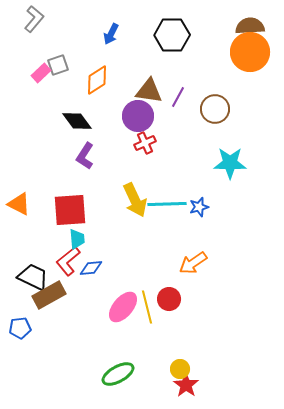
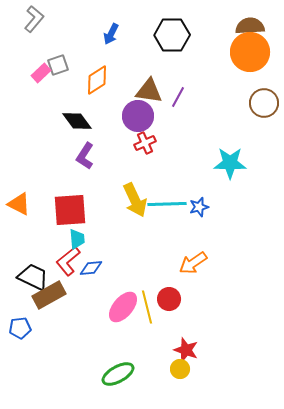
brown circle: moved 49 px right, 6 px up
red star: moved 35 px up; rotated 15 degrees counterclockwise
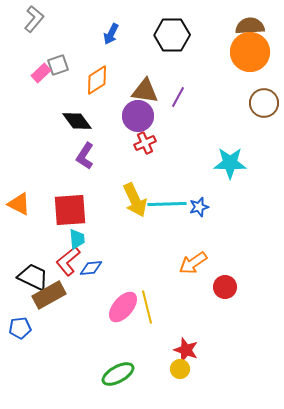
brown triangle: moved 4 px left
red circle: moved 56 px right, 12 px up
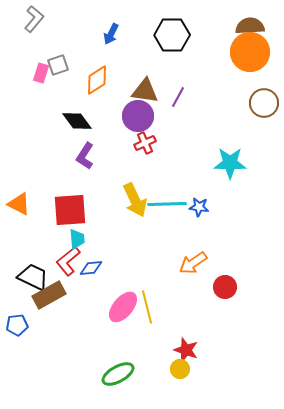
pink rectangle: rotated 30 degrees counterclockwise
blue star: rotated 24 degrees clockwise
blue pentagon: moved 3 px left, 3 px up
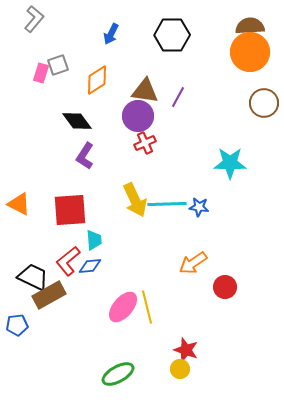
cyan trapezoid: moved 17 px right, 1 px down
blue diamond: moved 1 px left, 2 px up
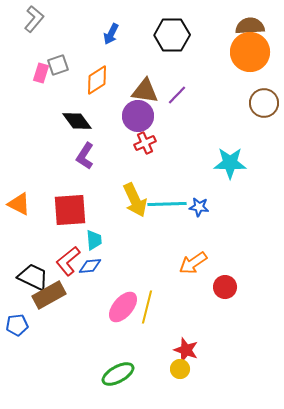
purple line: moved 1 px left, 2 px up; rotated 15 degrees clockwise
yellow line: rotated 28 degrees clockwise
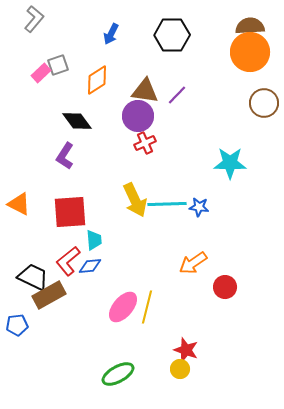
pink rectangle: rotated 30 degrees clockwise
purple L-shape: moved 20 px left
red square: moved 2 px down
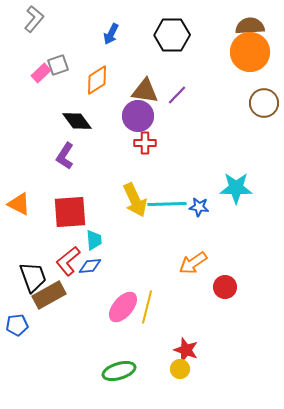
red cross: rotated 25 degrees clockwise
cyan star: moved 6 px right, 25 px down
black trapezoid: rotated 44 degrees clockwise
green ellipse: moved 1 px right, 3 px up; rotated 12 degrees clockwise
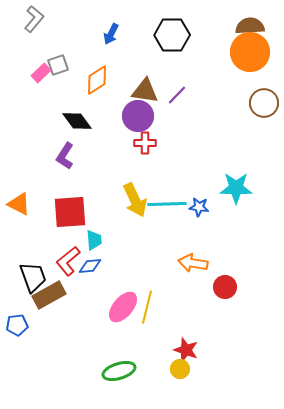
orange arrow: rotated 44 degrees clockwise
